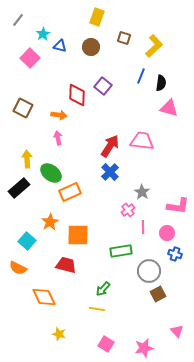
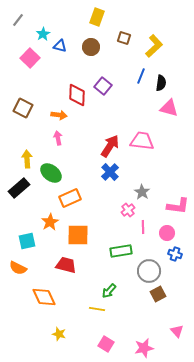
orange rectangle at (70, 192): moved 6 px down
cyan square at (27, 241): rotated 36 degrees clockwise
green arrow at (103, 289): moved 6 px right, 2 px down
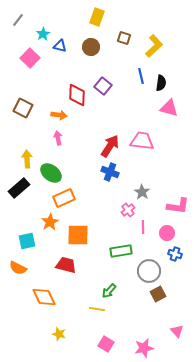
blue line at (141, 76): rotated 35 degrees counterclockwise
blue cross at (110, 172): rotated 24 degrees counterclockwise
orange rectangle at (70, 198): moved 6 px left
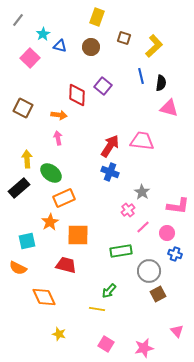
pink line at (143, 227): rotated 48 degrees clockwise
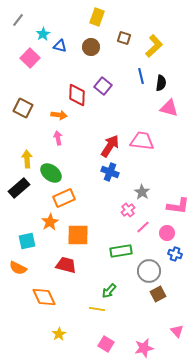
yellow star at (59, 334): rotated 24 degrees clockwise
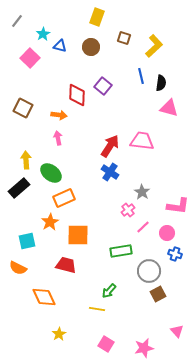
gray line at (18, 20): moved 1 px left, 1 px down
yellow arrow at (27, 159): moved 1 px left, 1 px down
blue cross at (110, 172): rotated 12 degrees clockwise
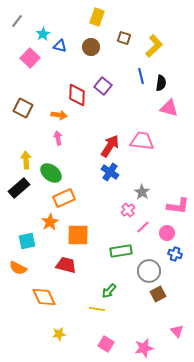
yellow star at (59, 334): rotated 24 degrees clockwise
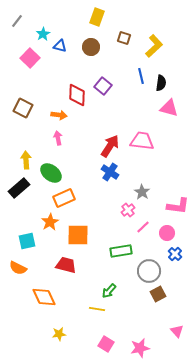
blue cross at (175, 254): rotated 24 degrees clockwise
pink star at (144, 348): moved 4 px left
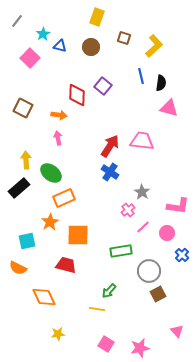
blue cross at (175, 254): moved 7 px right, 1 px down
yellow star at (59, 334): moved 1 px left
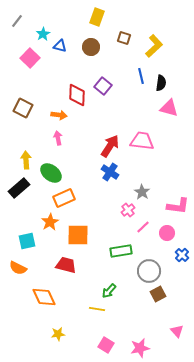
pink square at (106, 344): moved 1 px down
